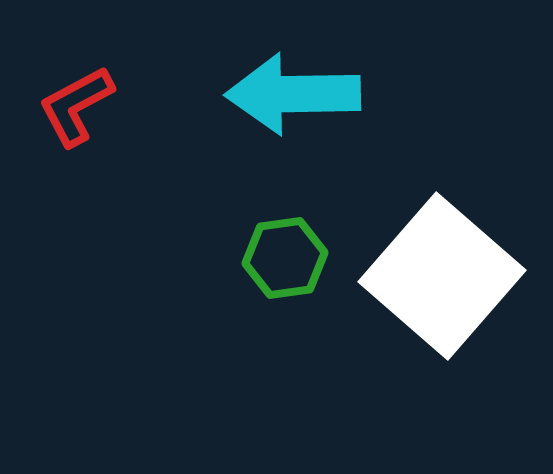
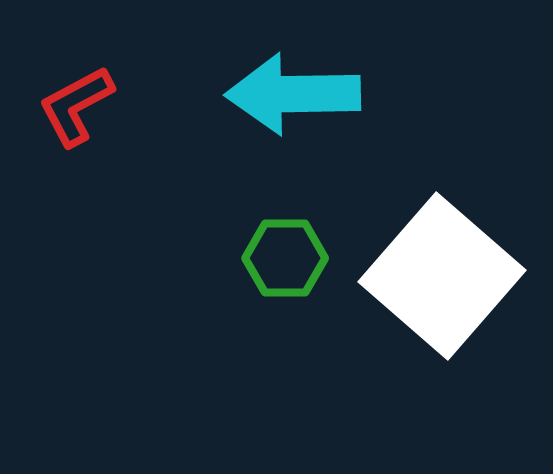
green hexagon: rotated 8 degrees clockwise
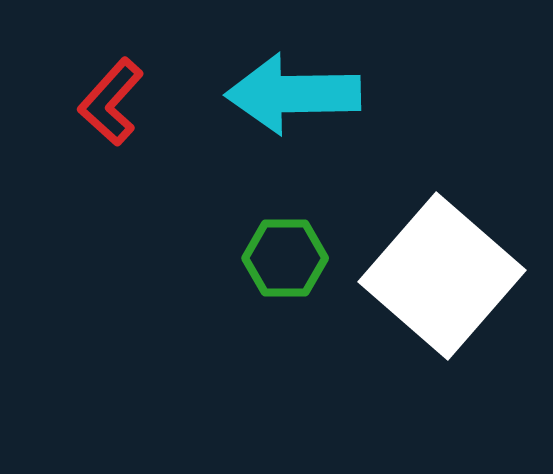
red L-shape: moved 35 px right, 4 px up; rotated 20 degrees counterclockwise
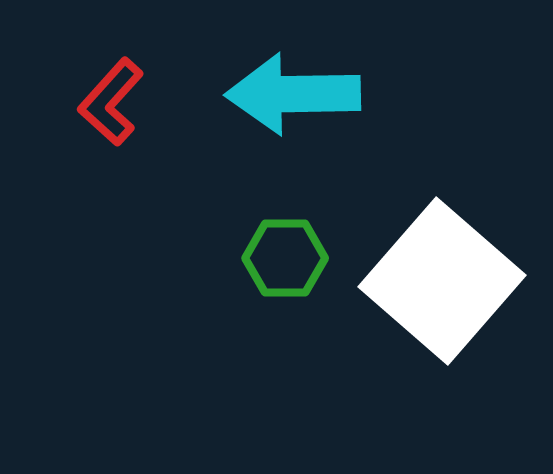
white square: moved 5 px down
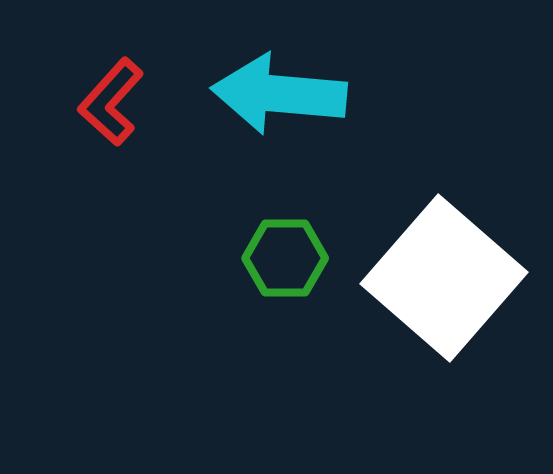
cyan arrow: moved 14 px left; rotated 6 degrees clockwise
white square: moved 2 px right, 3 px up
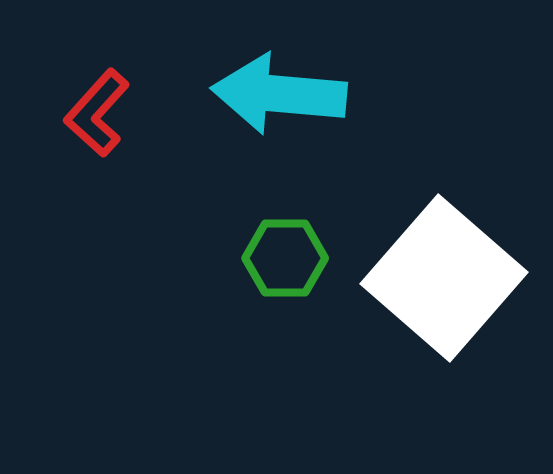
red L-shape: moved 14 px left, 11 px down
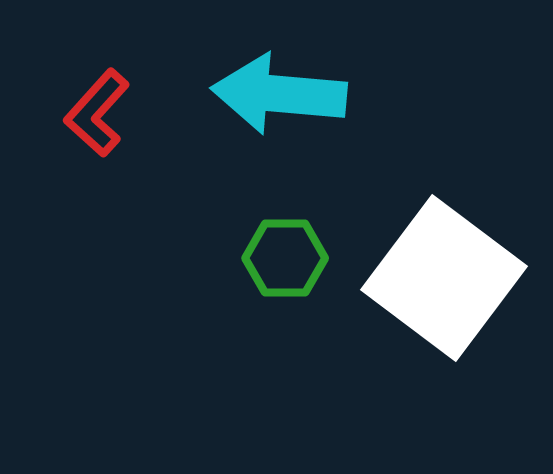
white square: rotated 4 degrees counterclockwise
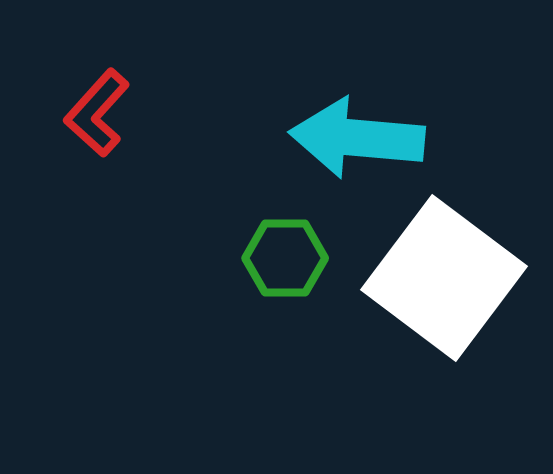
cyan arrow: moved 78 px right, 44 px down
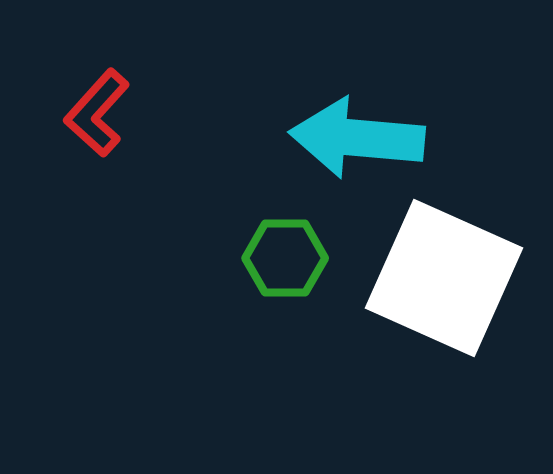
white square: rotated 13 degrees counterclockwise
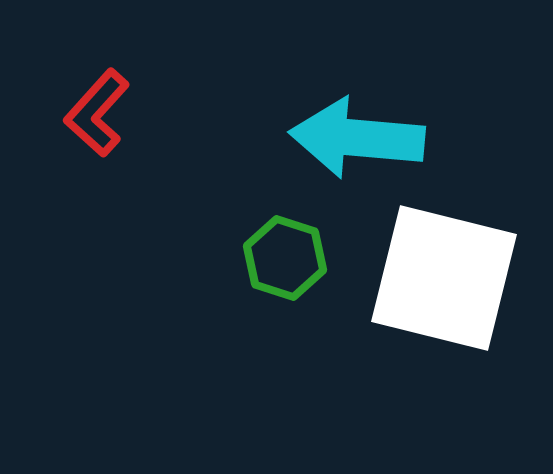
green hexagon: rotated 18 degrees clockwise
white square: rotated 10 degrees counterclockwise
